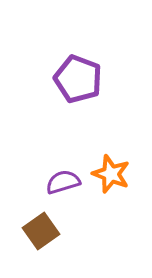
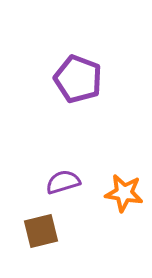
orange star: moved 13 px right, 19 px down; rotated 12 degrees counterclockwise
brown square: rotated 21 degrees clockwise
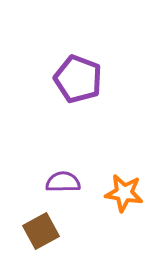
purple semicircle: rotated 16 degrees clockwise
brown square: rotated 15 degrees counterclockwise
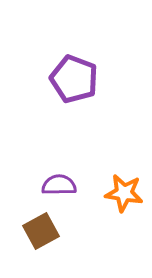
purple pentagon: moved 4 px left
purple semicircle: moved 4 px left, 3 px down
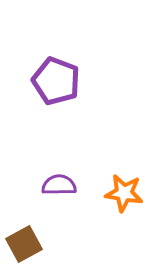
purple pentagon: moved 18 px left, 2 px down
brown square: moved 17 px left, 13 px down
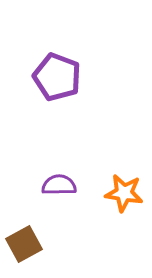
purple pentagon: moved 1 px right, 4 px up
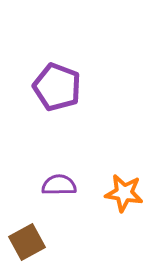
purple pentagon: moved 10 px down
brown square: moved 3 px right, 2 px up
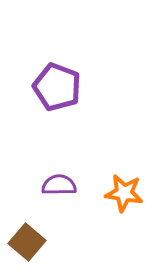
brown square: rotated 21 degrees counterclockwise
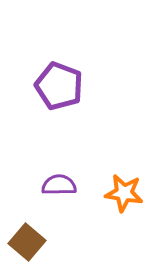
purple pentagon: moved 2 px right, 1 px up
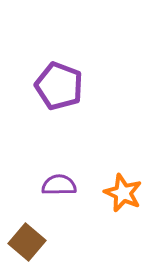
orange star: moved 1 px left; rotated 15 degrees clockwise
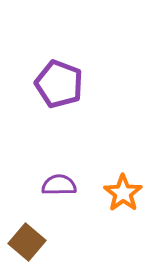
purple pentagon: moved 2 px up
orange star: rotated 12 degrees clockwise
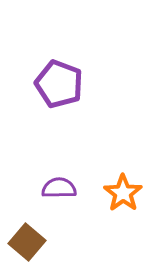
purple semicircle: moved 3 px down
